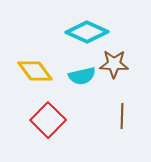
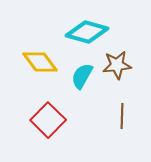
cyan diamond: rotated 9 degrees counterclockwise
brown star: moved 3 px right, 1 px down; rotated 8 degrees counterclockwise
yellow diamond: moved 5 px right, 9 px up
cyan semicircle: rotated 132 degrees clockwise
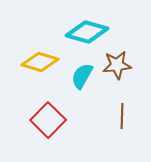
yellow diamond: rotated 36 degrees counterclockwise
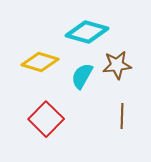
red square: moved 2 px left, 1 px up
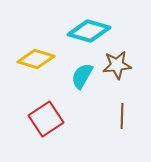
cyan diamond: moved 2 px right, 1 px up
yellow diamond: moved 4 px left, 3 px up
red square: rotated 12 degrees clockwise
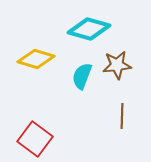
cyan diamond: moved 2 px up
cyan semicircle: rotated 8 degrees counterclockwise
red square: moved 11 px left, 20 px down; rotated 20 degrees counterclockwise
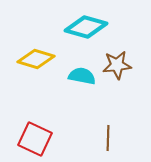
cyan diamond: moved 3 px left, 2 px up
cyan semicircle: rotated 80 degrees clockwise
brown line: moved 14 px left, 22 px down
red square: rotated 12 degrees counterclockwise
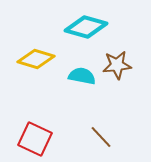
brown line: moved 7 px left, 1 px up; rotated 45 degrees counterclockwise
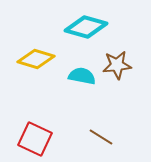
brown line: rotated 15 degrees counterclockwise
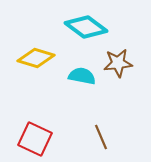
cyan diamond: rotated 21 degrees clockwise
yellow diamond: moved 1 px up
brown star: moved 1 px right, 2 px up
brown line: rotated 35 degrees clockwise
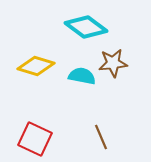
yellow diamond: moved 8 px down
brown star: moved 5 px left
